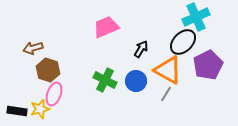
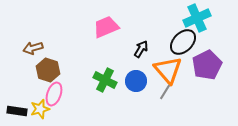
cyan cross: moved 1 px right, 1 px down
purple pentagon: moved 1 px left
orange triangle: rotated 20 degrees clockwise
gray line: moved 1 px left, 2 px up
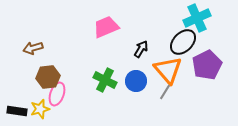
brown hexagon: moved 7 px down; rotated 25 degrees counterclockwise
pink ellipse: moved 3 px right
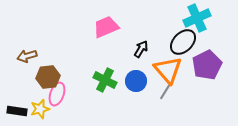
brown arrow: moved 6 px left, 8 px down
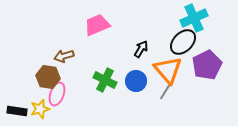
cyan cross: moved 3 px left
pink trapezoid: moved 9 px left, 2 px up
brown arrow: moved 37 px right
brown hexagon: rotated 15 degrees clockwise
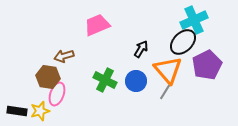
cyan cross: moved 2 px down
yellow star: moved 2 px down
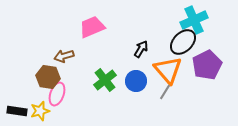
pink trapezoid: moved 5 px left, 2 px down
green cross: rotated 25 degrees clockwise
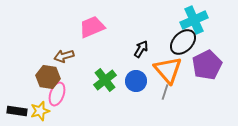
gray line: rotated 14 degrees counterclockwise
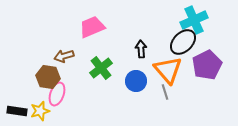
black arrow: rotated 36 degrees counterclockwise
green cross: moved 4 px left, 12 px up
gray line: rotated 35 degrees counterclockwise
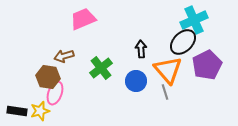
pink trapezoid: moved 9 px left, 8 px up
pink ellipse: moved 2 px left, 1 px up
